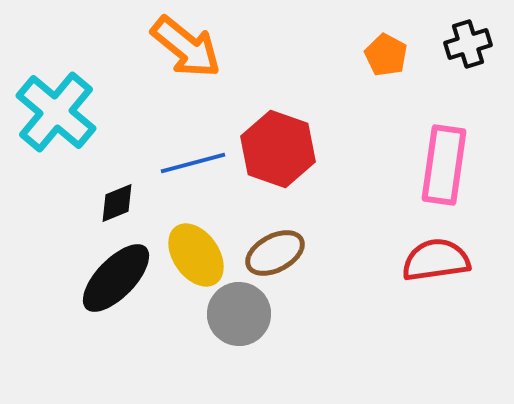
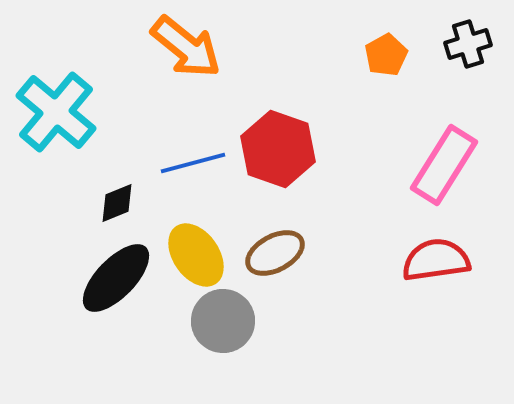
orange pentagon: rotated 15 degrees clockwise
pink rectangle: rotated 24 degrees clockwise
gray circle: moved 16 px left, 7 px down
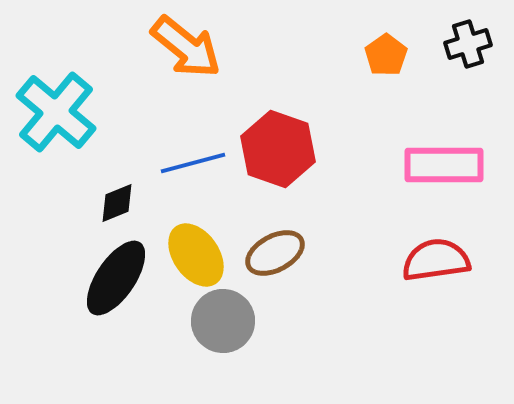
orange pentagon: rotated 6 degrees counterclockwise
pink rectangle: rotated 58 degrees clockwise
black ellipse: rotated 10 degrees counterclockwise
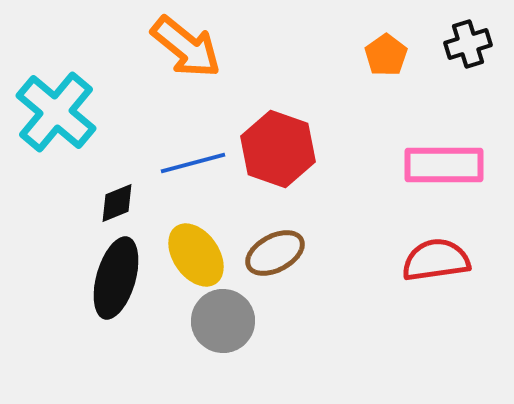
black ellipse: rotated 18 degrees counterclockwise
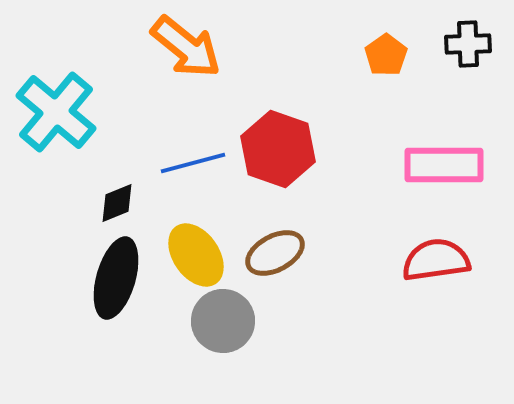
black cross: rotated 15 degrees clockwise
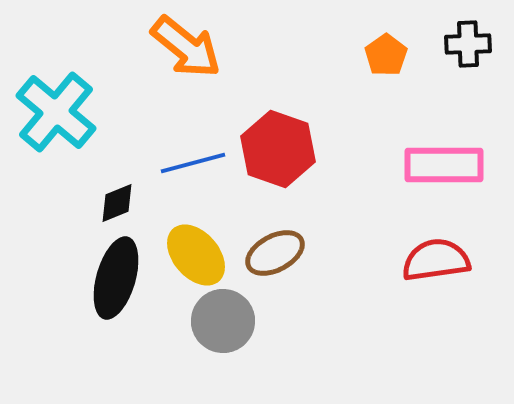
yellow ellipse: rotated 6 degrees counterclockwise
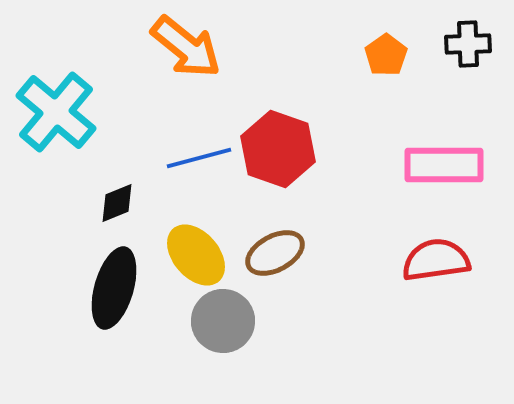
blue line: moved 6 px right, 5 px up
black ellipse: moved 2 px left, 10 px down
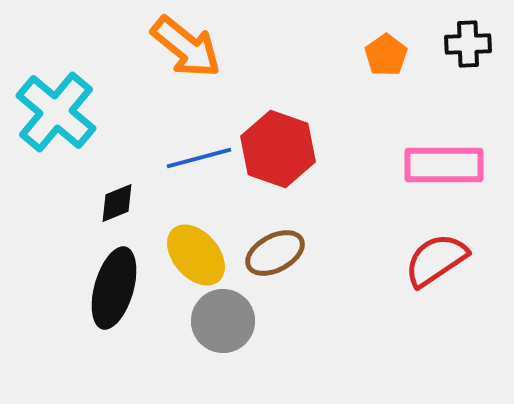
red semicircle: rotated 26 degrees counterclockwise
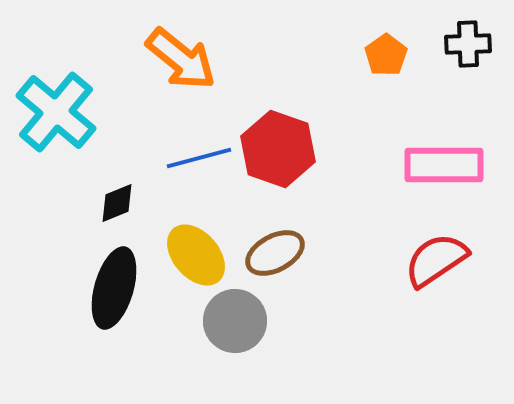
orange arrow: moved 5 px left, 12 px down
gray circle: moved 12 px right
